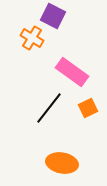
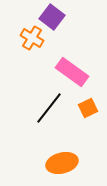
purple square: moved 1 px left, 1 px down; rotated 10 degrees clockwise
orange ellipse: rotated 24 degrees counterclockwise
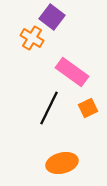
black line: rotated 12 degrees counterclockwise
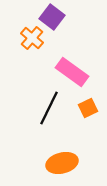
orange cross: rotated 10 degrees clockwise
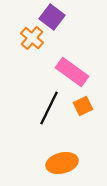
orange square: moved 5 px left, 2 px up
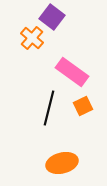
black line: rotated 12 degrees counterclockwise
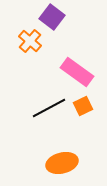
orange cross: moved 2 px left, 3 px down
pink rectangle: moved 5 px right
black line: rotated 48 degrees clockwise
